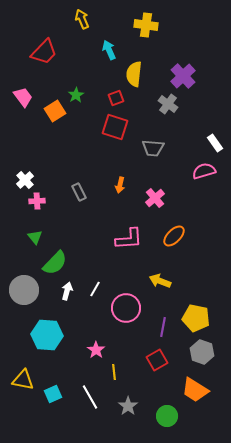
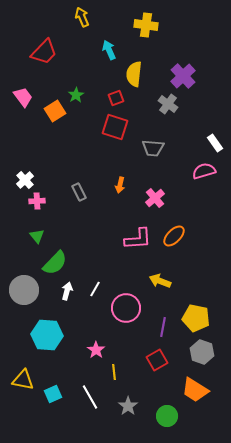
yellow arrow at (82, 19): moved 2 px up
green triangle at (35, 237): moved 2 px right, 1 px up
pink L-shape at (129, 239): moved 9 px right
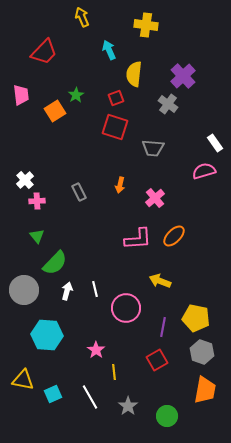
pink trapezoid at (23, 97): moved 2 px left, 2 px up; rotated 30 degrees clockwise
white line at (95, 289): rotated 42 degrees counterclockwise
orange trapezoid at (195, 390): moved 10 px right; rotated 112 degrees counterclockwise
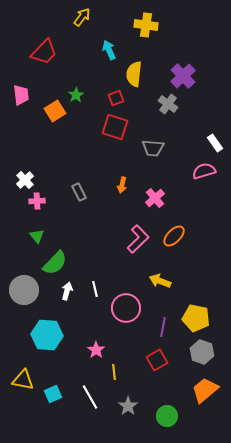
yellow arrow at (82, 17): rotated 60 degrees clockwise
orange arrow at (120, 185): moved 2 px right
pink L-shape at (138, 239): rotated 40 degrees counterclockwise
orange trapezoid at (205, 390): rotated 140 degrees counterclockwise
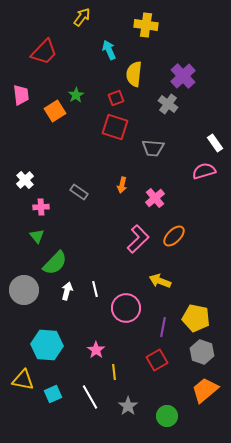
gray rectangle at (79, 192): rotated 30 degrees counterclockwise
pink cross at (37, 201): moved 4 px right, 6 px down
cyan hexagon at (47, 335): moved 10 px down
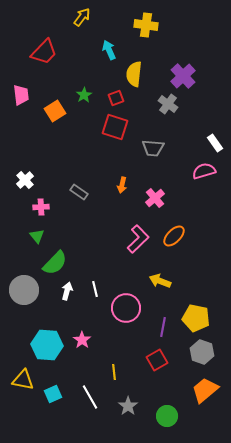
green star at (76, 95): moved 8 px right
pink star at (96, 350): moved 14 px left, 10 px up
